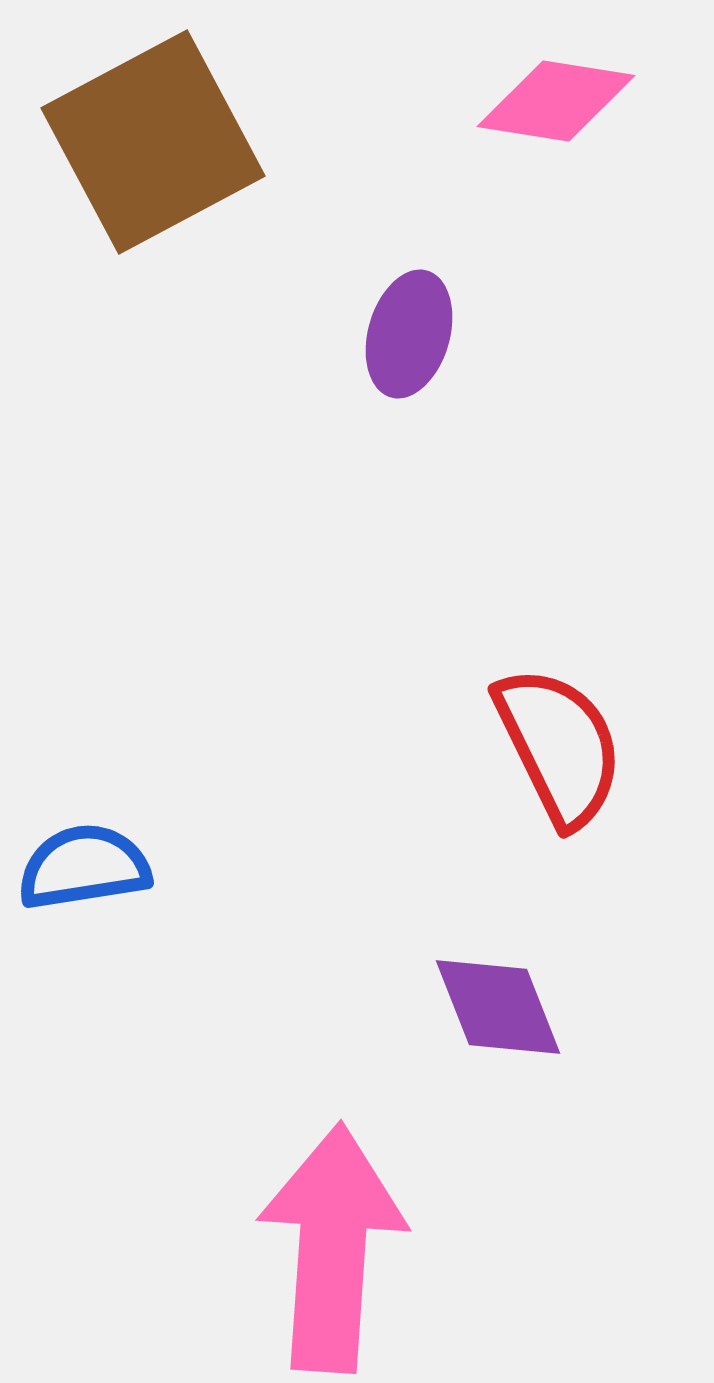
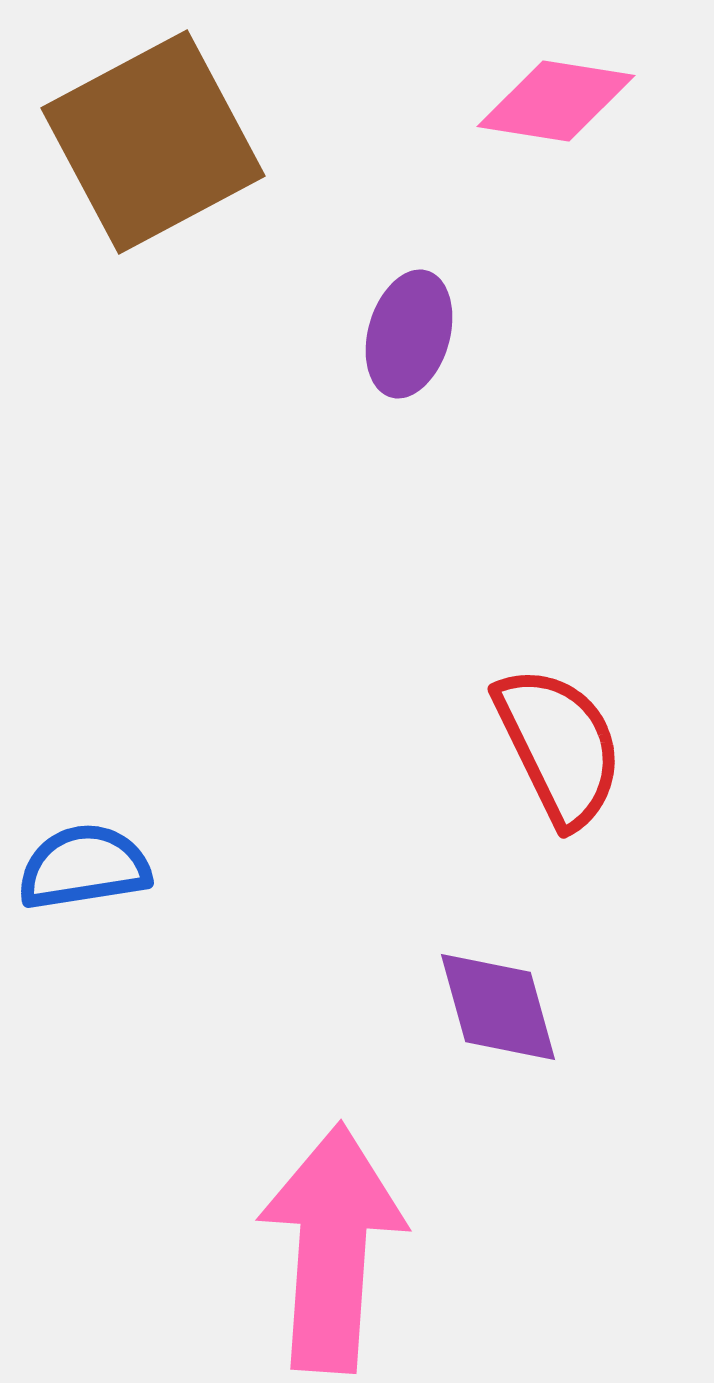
purple diamond: rotated 6 degrees clockwise
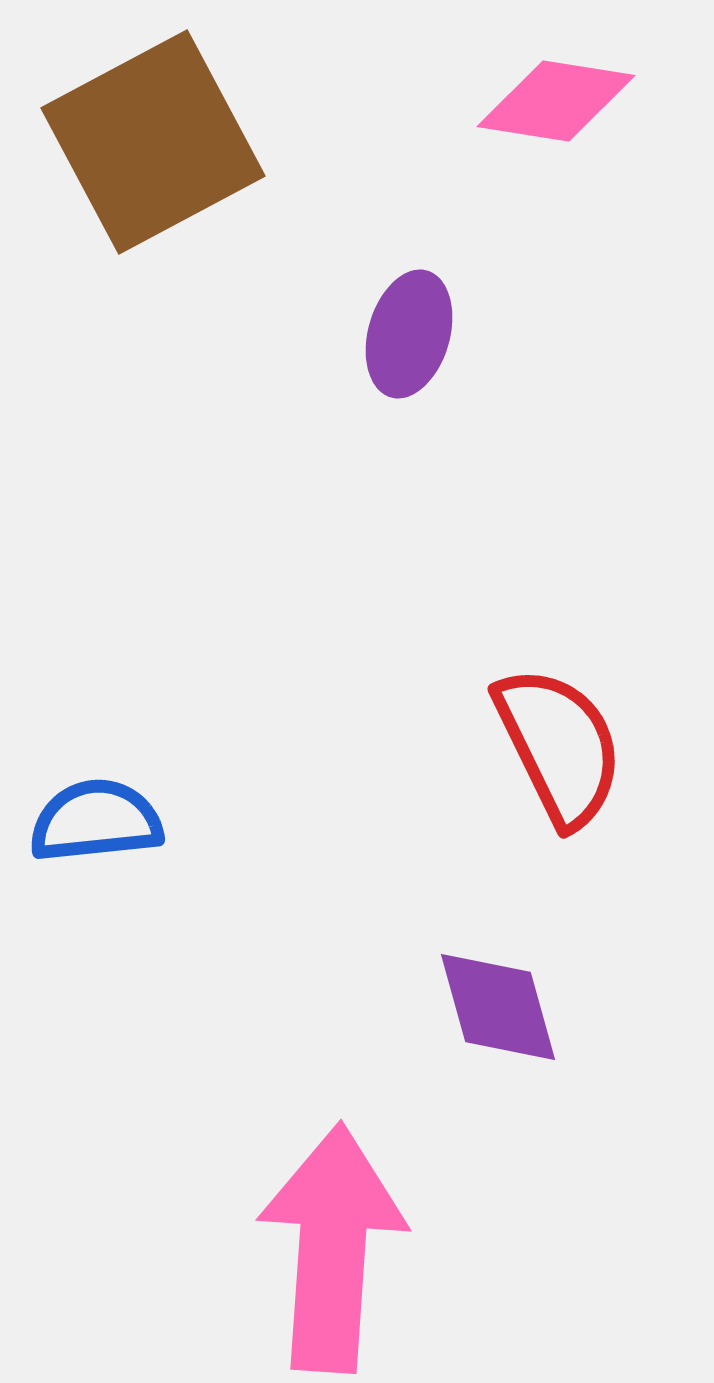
blue semicircle: moved 12 px right, 46 px up; rotated 3 degrees clockwise
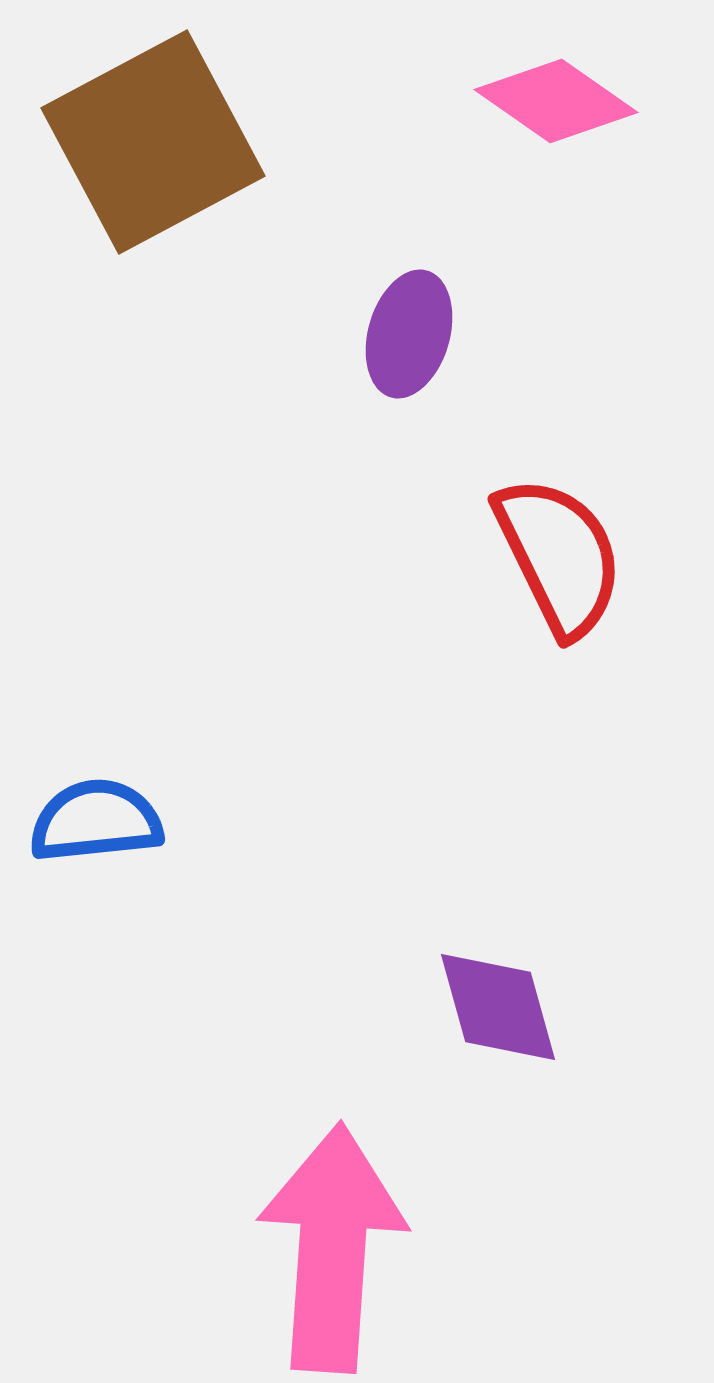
pink diamond: rotated 26 degrees clockwise
red semicircle: moved 190 px up
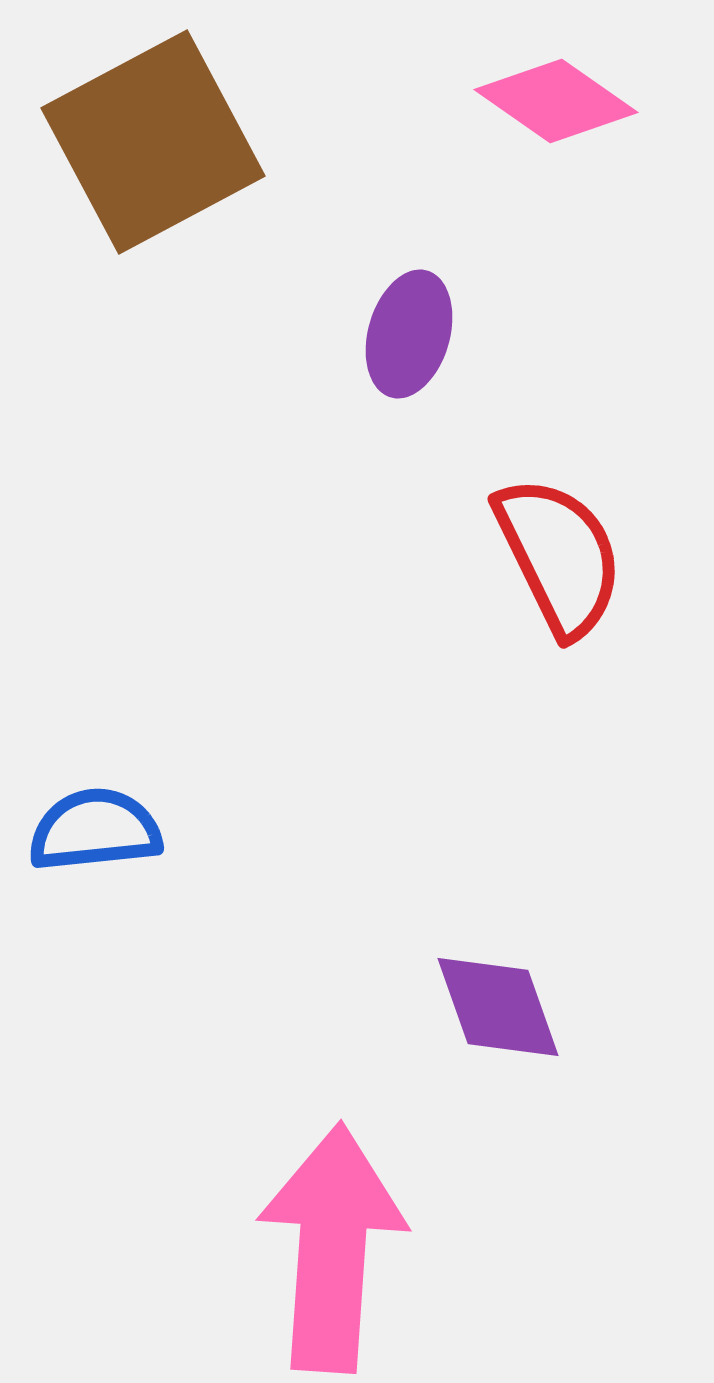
blue semicircle: moved 1 px left, 9 px down
purple diamond: rotated 4 degrees counterclockwise
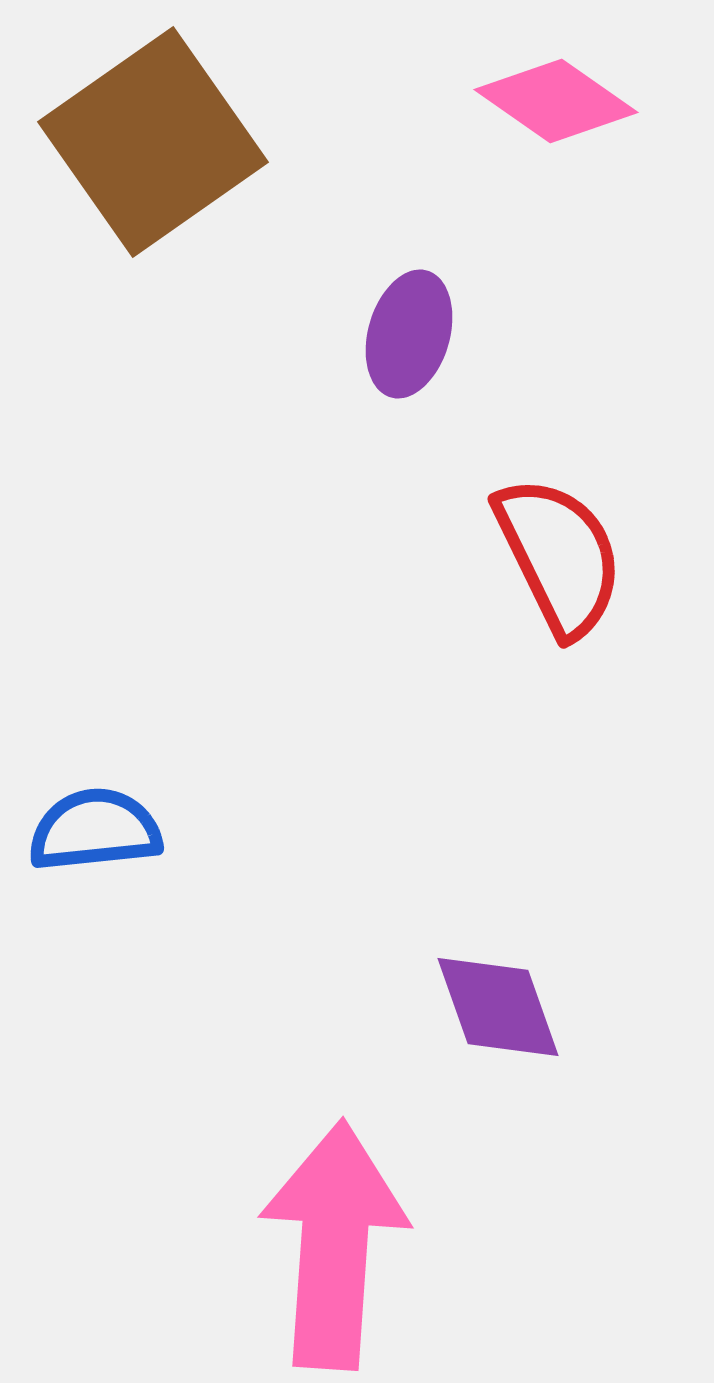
brown square: rotated 7 degrees counterclockwise
pink arrow: moved 2 px right, 3 px up
